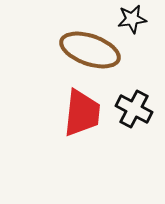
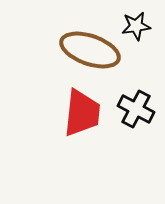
black star: moved 4 px right, 7 px down
black cross: moved 2 px right
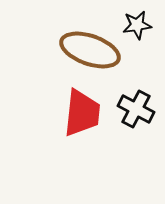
black star: moved 1 px right, 1 px up
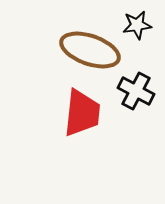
black cross: moved 18 px up
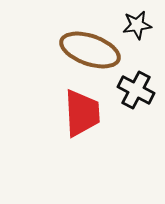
black cross: moved 1 px up
red trapezoid: rotated 9 degrees counterclockwise
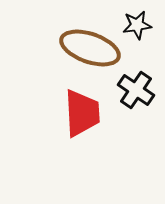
brown ellipse: moved 2 px up
black cross: rotated 6 degrees clockwise
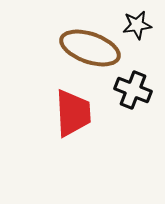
black cross: moved 3 px left; rotated 12 degrees counterclockwise
red trapezoid: moved 9 px left
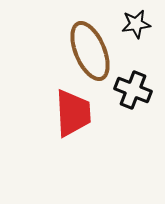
black star: moved 1 px left, 1 px up
brown ellipse: moved 3 px down; rotated 48 degrees clockwise
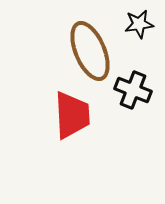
black star: moved 3 px right
red trapezoid: moved 1 px left, 2 px down
